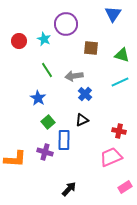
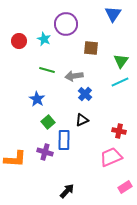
green triangle: moved 1 px left, 6 px down; rotated 49 degrees clockwise
green line: rotated 42 degrees counterclockwise
blue star: moved 1 px left, 1 px down
black arrow: moved 2 px left, 2 px down
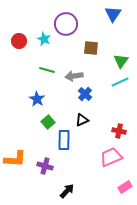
purple cross: moved 14 px down
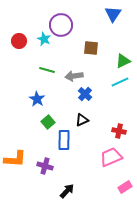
purple circle: moved 5 px left, 1 px down
green triangle: moved 2 px right; rotated 28 degrees clockwise
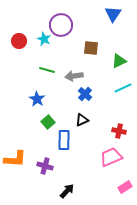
green triangle: moved 4 px left
cyan line: moved 3 px right, 6 px down
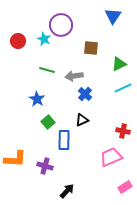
blue triangle: moved 2 px down
red circle: moved 1 px left
green triangle: moved 3 px down
red cross: moved 4 px right
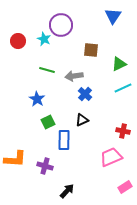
brown square: moved 2 px down
green square: rotated 16 degrees clockwise
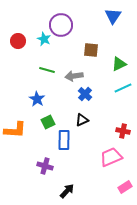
orange L-shape: moved 29 px up
